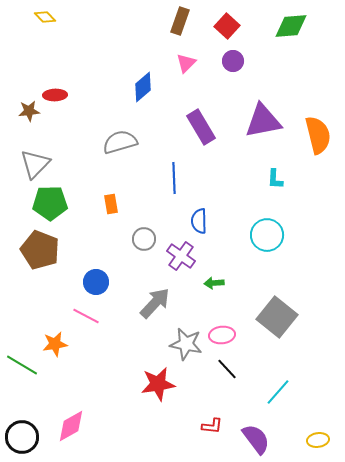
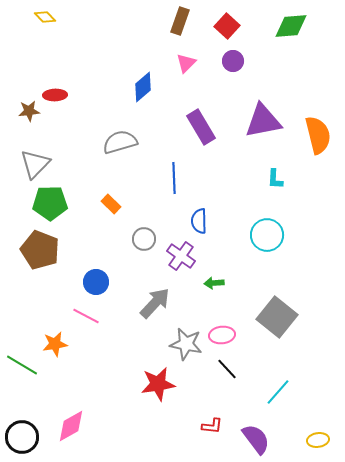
orange rectangle: rotated 36 degrees counterclockwise
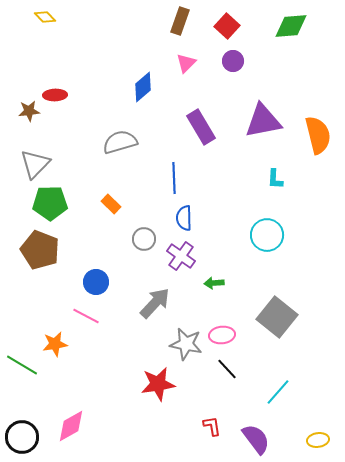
blue semicircle: moved 15 px left, 3 px up
red L-shape: rotated 105 degrees counterclockwise
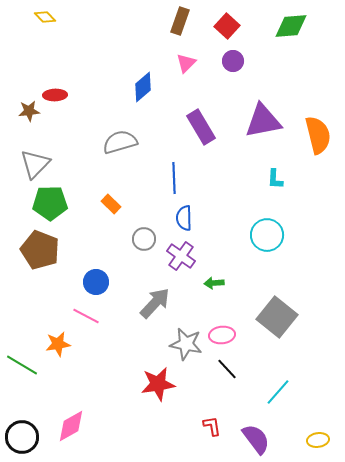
orange star: moved 3 px right
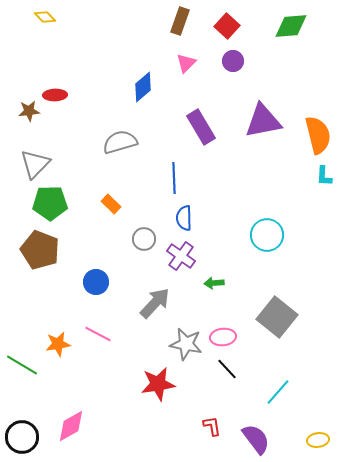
cyan L-shape: moved 49 px right, 3 px up
pink line: moved 12 px right, 18 px down
pink ellipse: moved 1 px right, 2 px down
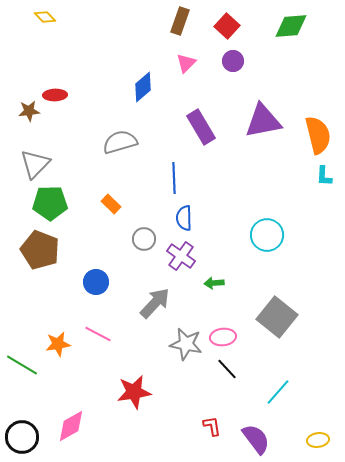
red star: moved 24 px left, 8 px down
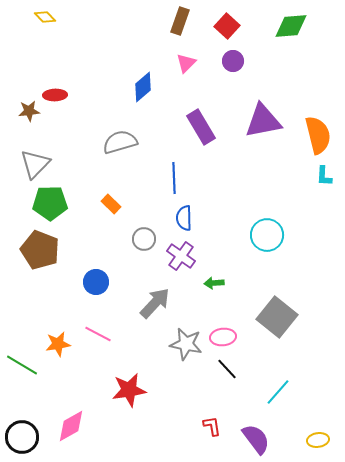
red star: moved 5 px left, 2 px up
